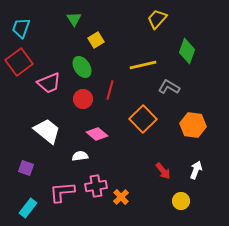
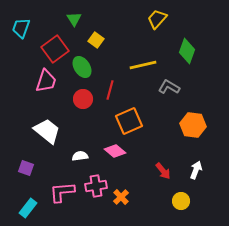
yellow square: rotated 21 degrees counterclockwise
red square: moved 36 px right, 13 px up
pink trapezoid: moved 3 px left, 2 px up; rotated 50 degrees counterclockwise
orange square: moved 14 px left, 2 px down; rotated 20 degrees clockwise
pink diamond: moved 18 px right, 17 px down
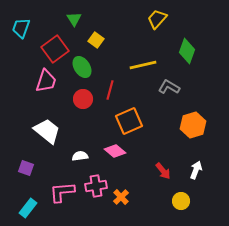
orange hexagon: rotated 25 degrees counterclockwise
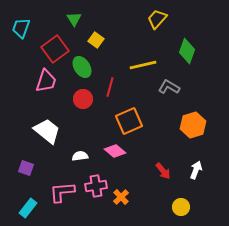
red line: moved 3 px up
yellow circle: moved 6 px down
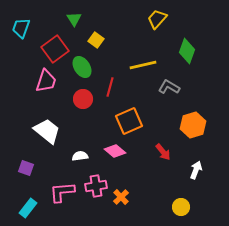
red arrow: moved 19 px up
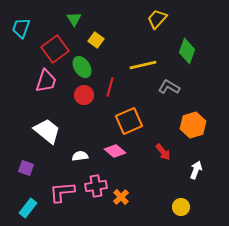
red circle: moved 1 px right, 4 px up
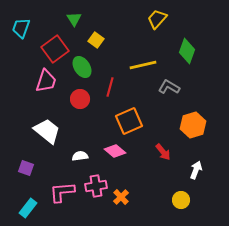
red circle: moved 4 px left, 4 px down
yellow circle: moved 7 px up
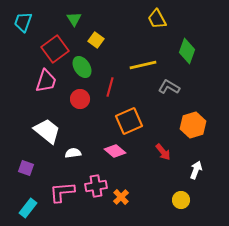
yellow trapezoid: rotated 70 degrees counterclockwise
cyan trapezoid: moved 2 px right, 6 px up
white semicircle: moved 7 px left, 3 px up
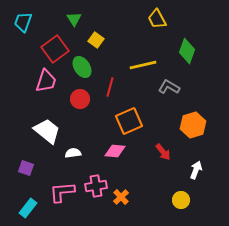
pink diamond: rotated 35 degrees counterclockwise
